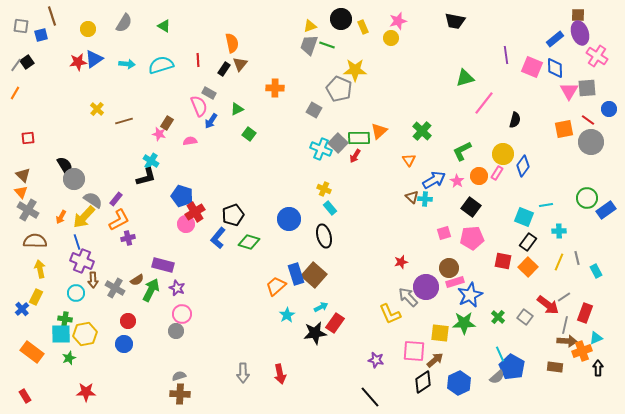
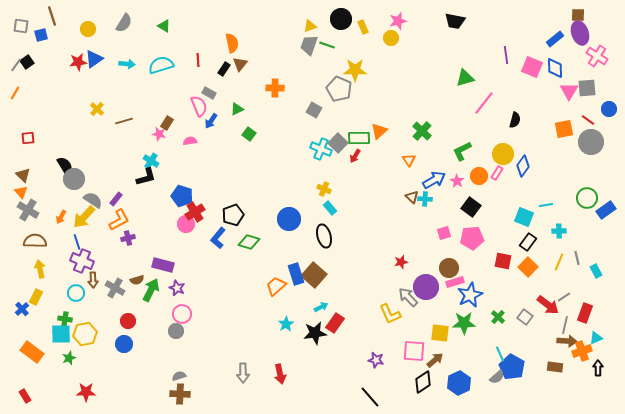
brown semicircle at (137, 280): rotated 16 degrees clockwise
cyan star at (287, 315): moved 1 px left, 9 px down
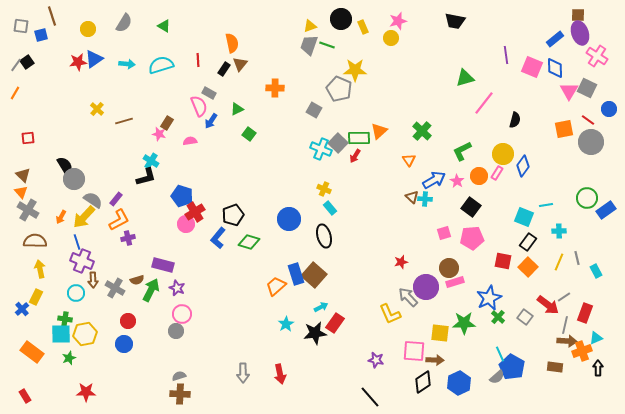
gray square at (587, 88): rotated 30 degrees clockwise
blue star at (470, 295): moved 19 px right, 3 px down
brown arrow at (435, 360): rotated 42 degrees clockwise
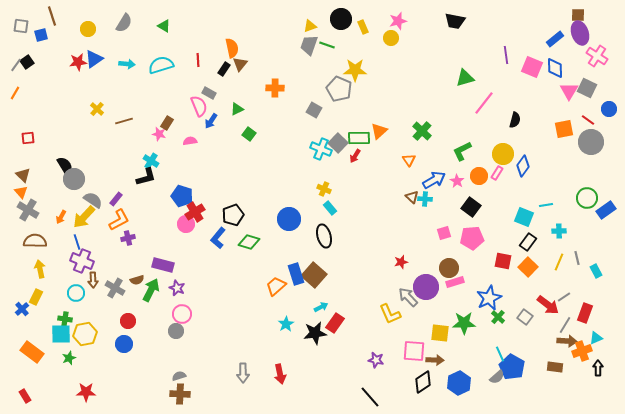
orange semicircle at (232, 43): moved 5 px down
gray line at (565, 325): rotated 18 degrees clockwise
